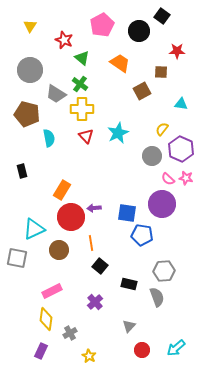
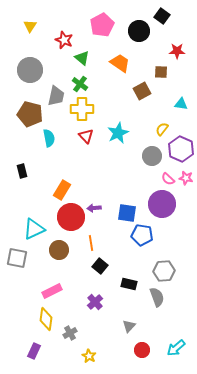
gray trapezoid at (56, 94): moved 2 px down; rotated 110 degrees counterclockwise
brown pentagon at (27, 114): moved 3 px right
purple rectangle at (41, 351): moved 7 px left
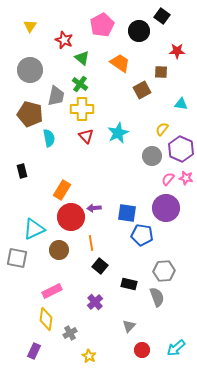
brown square at (142, 91): moved 1 px up
pink semicircle at (168, 179): rotated 88 degrees clockwise
purple circle at (162, 204): moved 4 px right, 4 px down
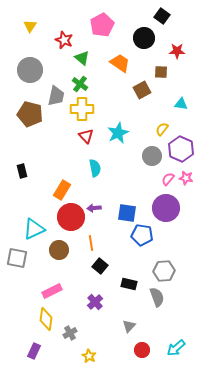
black circle at (139, 31): moved 5 px right, 7 px down
cyan semicircle at (49, 138): moved 46 px right, 30 px down
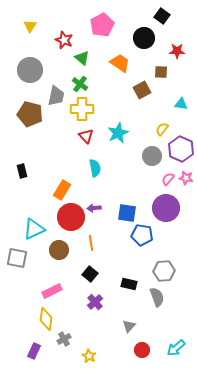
black square at (100, 266): moved 10 px left, 8 px down
gray cross at (70, 333): moved 6 px left, 6 px down
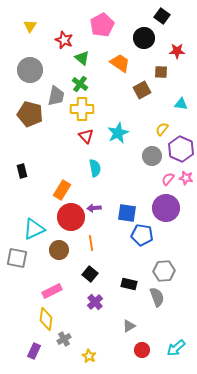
gray triangle at (129, 326): rotated 16 degrees clockwise
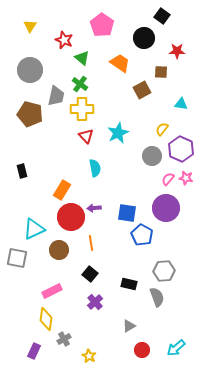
pink pentagon at (102, 25): rotated 10 degrees counterclockwise
blue pentagon at (142, 235): rotated 20 degrees clockwise
